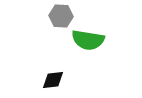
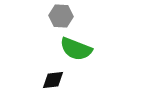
green semicircle: moved 12 px left, 9 px down; rotated 12 degrees clockwise
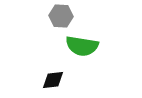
green semicircle: moved 6 px right, 3 px up; rotated 12 degrees counterclockwise
